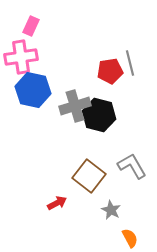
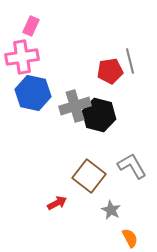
pink cross: moved 1 px right
gray line: moved 2 px up
blue hexagon: moved 3 px down
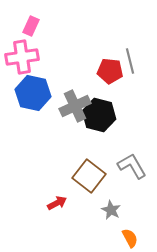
red pentagon: rotated 15 degrees clockwise
gray cross: rotated 8 degrees counterclockwise
